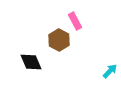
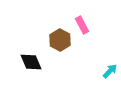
pink rectangle: moved 7 px right, 4 px down
brown hexagon: moved 1 px right
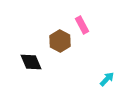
brown hexagon: moved 1 px down
cyan arrow: moved 3 px left, 8 px down
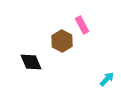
brown hexagon: moved 2 px right
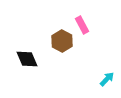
black diamond: moved 4 px left, 3 px up
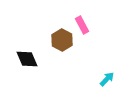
brown hexagon: moved 1 px up
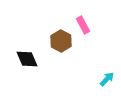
pink rectangle: moved 1 px right
brown hexagon: moved 1 px left, 1 px down
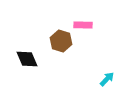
pink rectangle: rotated 60 degrees counterclockwise
brown hexagon: rotated 10 degrees counterclockwise
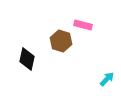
pink rectangle: rotated 12 degrees clockwise
black diamond: rotated 35 degrees clockwise
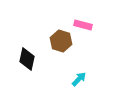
cyan arrow: moved 28 px left
